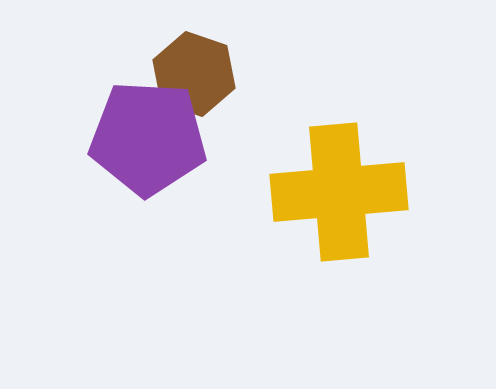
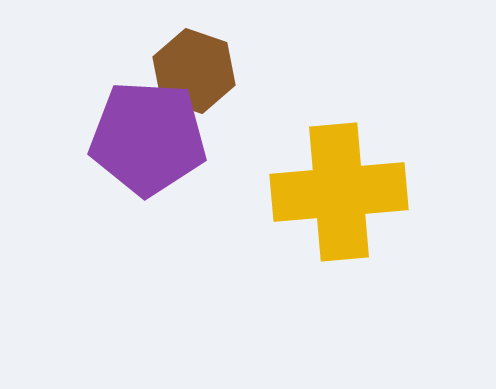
brown hexagon: moved 3 px up
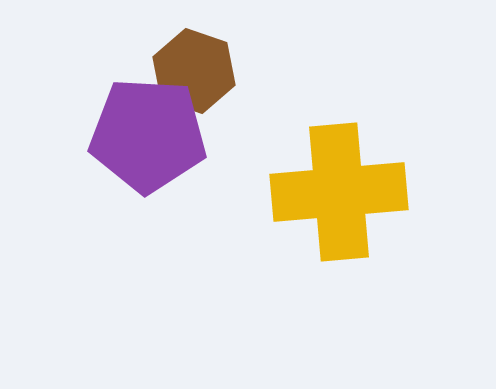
purple pentagon: moved 3 px up
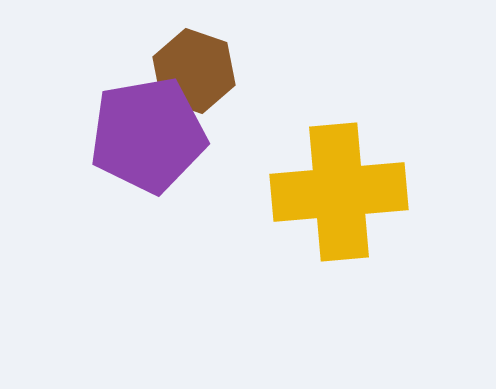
purple pentagon: rotated 13 degrees counterclockwise
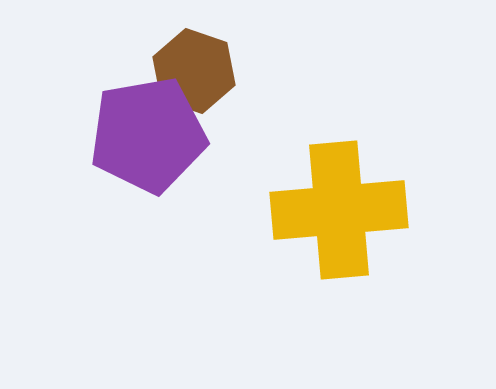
yellow cross: moved 18 px down
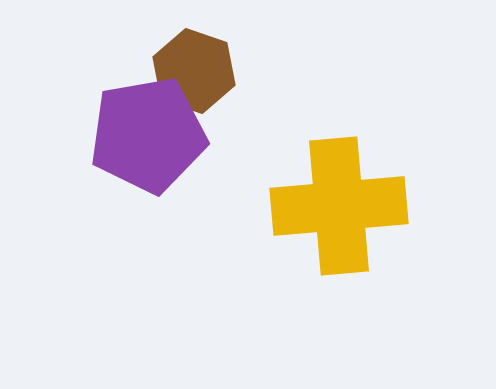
yellow cross: moved 4 px up
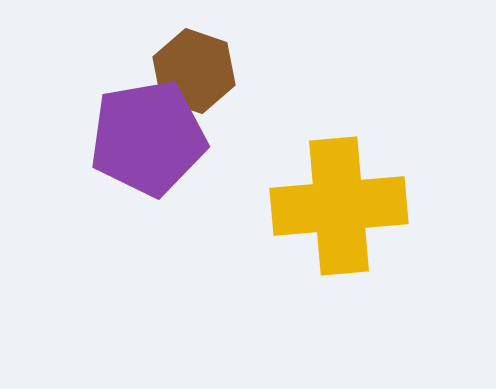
purple pentagon: moved 3 px down
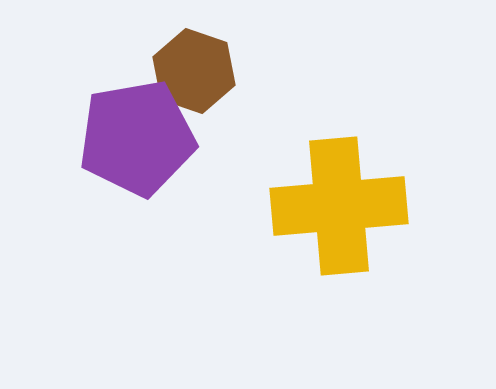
purple pentagon: moved 11 px left
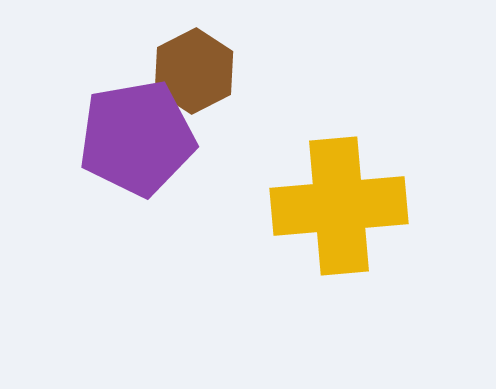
brown hexagon: rotated 14 degrees clockwise
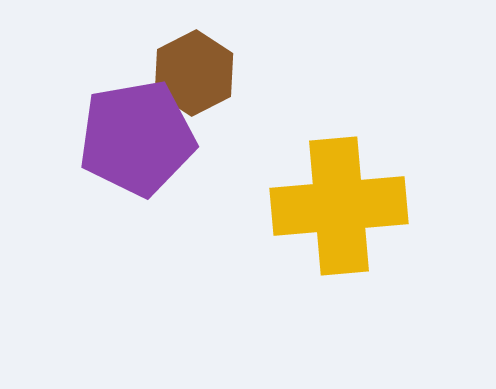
brown hexagon: moved 2 px down
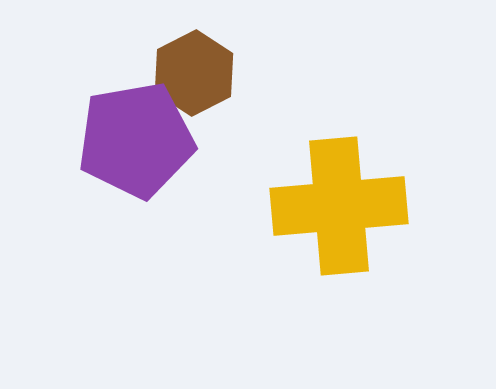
purple pentagon: moved 1 px left, 2 px down
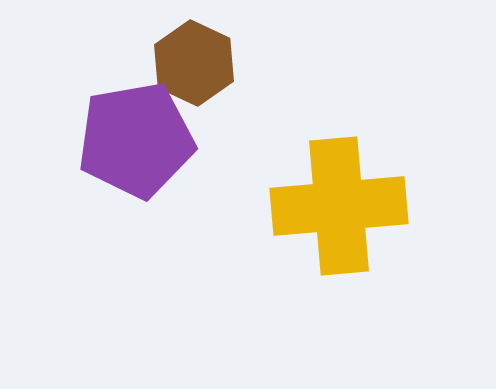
brown hexagon: moved 10 px up; rotated 8 degrees counterclockwise
